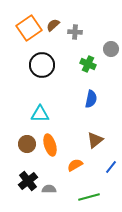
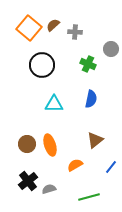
orange square: rotated 15 degrees counterclockwise
cyan triangle: moved 14 px right, 10 px up
gray semicircle: rotated 16 degrees counterclockwise
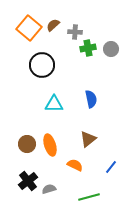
green cross: moved 16 px up; rotated 35 degrees counterclockwise
blue semicircle: rotated 24 degrees counterclockwise
brown triangle: moved 7 px left, 1 px up
orange semicircle: rotated 56 degrees clockwise
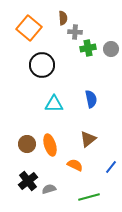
brown semicircle: moved 10 px right, 7 px up; rotated 128 degrees clockwise
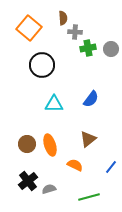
blue semicircle: rotated 48 degrees clockwise
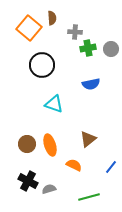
brown semicircle: moved 11 px left
blue semicircle: moved 15 px up; rotated 42 degrees clockwise
cyan triangle: rotated 18 degrees clockwise
orange semicircle: moved 1 px left
black cross: rotated 24 degrees counterclockwise
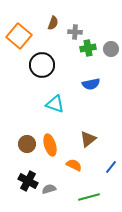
brown semicircle: moved 1 px right, 5 px down; rotated 24 degrees clockwise
orange square: moved 10 px left, 8 px down
cyan triangle: moved 1 px right
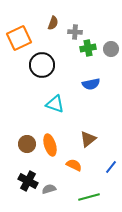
orange square: moved 2 px down; rotated 25 degrees clockwise
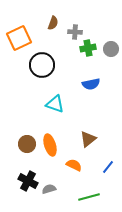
blue line: moved 3 px left
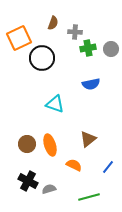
black circle: moved 7 px up
